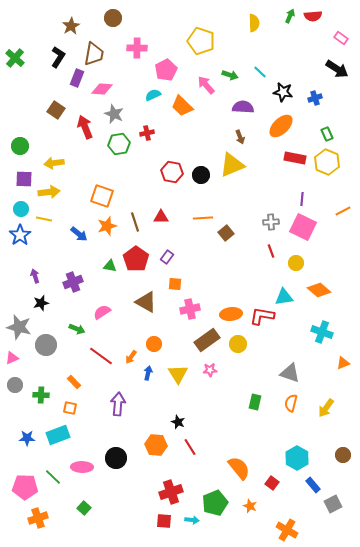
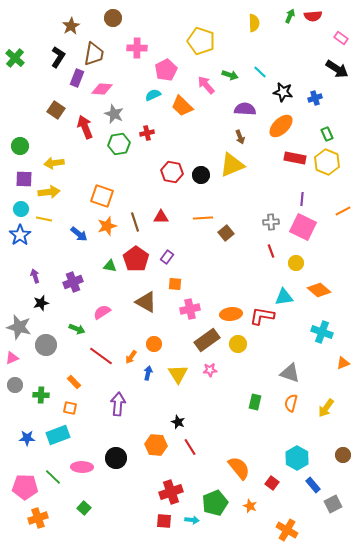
purple semicircle at (243, 107): moved 2 px right, 2 px down
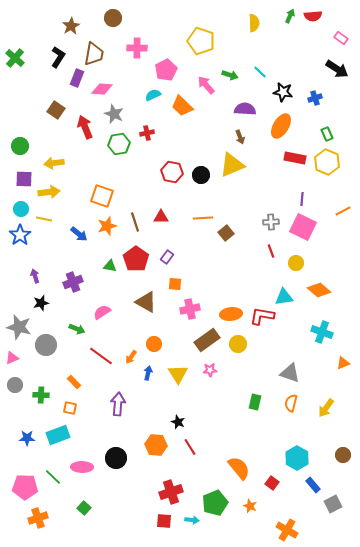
orange ellipse at (281, 126): rotated 15 degrees counterclockwise
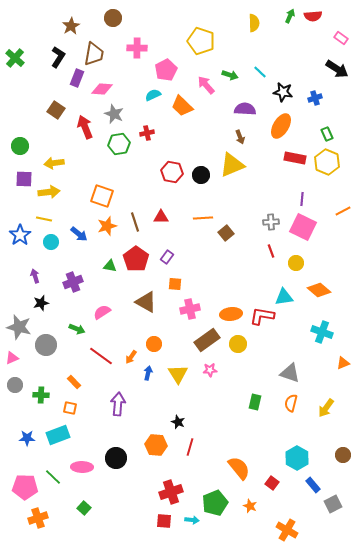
cyan circle at (21, 209): moved 30 px right, 33 px down
red line at (190, 447): rotated 48 degrees clockwise
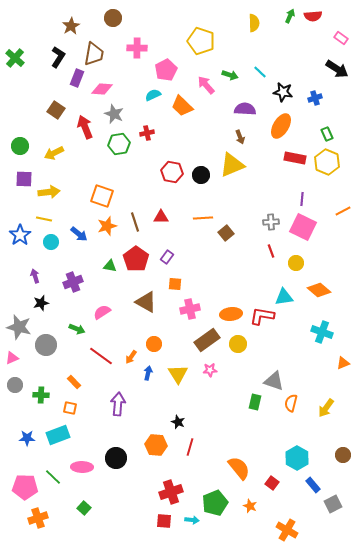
yellow arrow at (54, 163): moved 10 px up; rotated 18 degrees counterclockwise
gray triangle at (290, 373): moved 16 px left, 8 px down
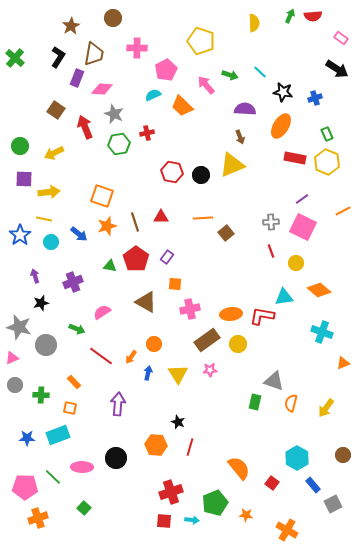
purple line at (302, 199): rotated 48 degrees clockwise
orange star at (250, 506): moved 4 px left, 9 px down; rotated 16 degrees counterclockwise
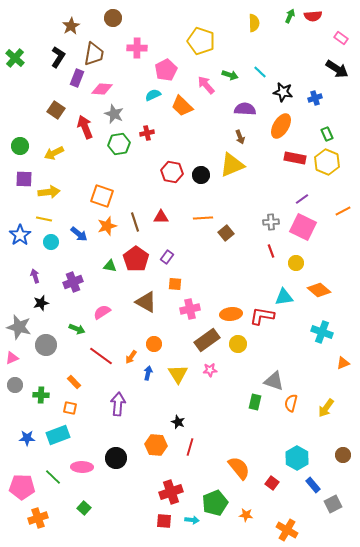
pink pentagon at (25, 487): moved 3 px left
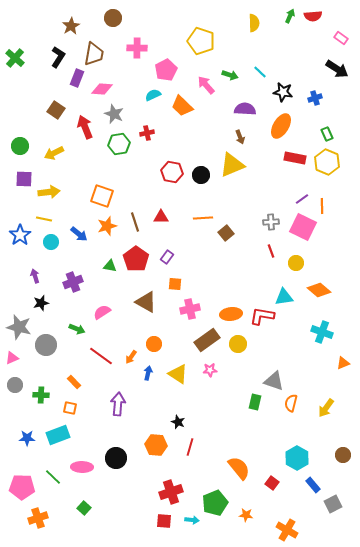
orange line at (343, 211): moved 21 px left, 5 px up; rotated 63 degrees counterclockwise
yellow triangle at (178, 374): rotated 25 degrees counterclockwise
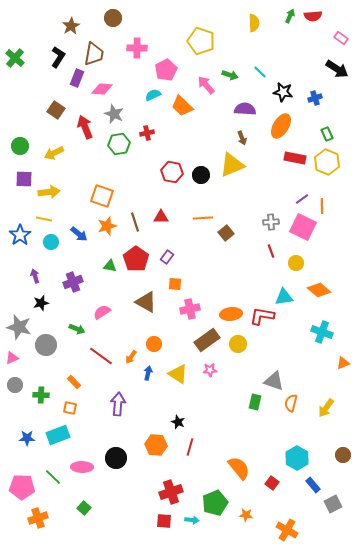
brown arrow at (240, 137): moved 2 px right, 1 px down
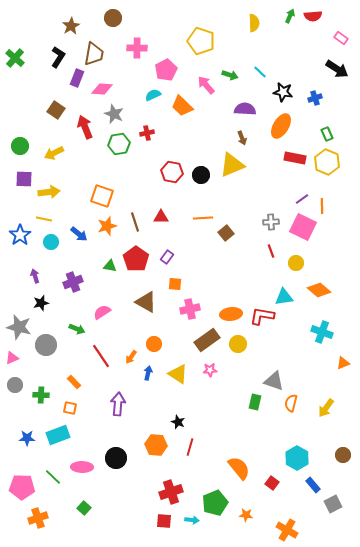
red line at (101, 356): rotated 20 degrees clockwise
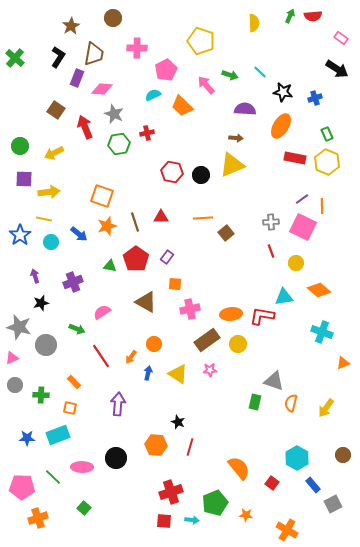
brown arrow at (242, 138): moved 6 px left; rotated 64 degrees counterclockwise
